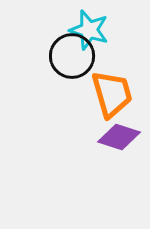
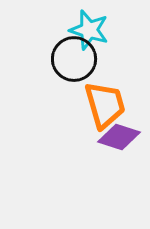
black circle: moved 2 px right, 3 px down
orange trapezoid: moved 7 px left, 11 px down
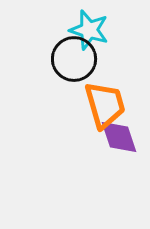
purple diamond: rotated 54 degrees clockwise
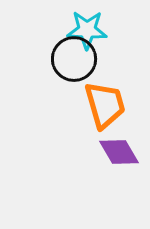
cyan star: moved 2 px left; rotated 15 degrees counterclockwise
purple diamond: moved 15 px down; rotated 12 degrees counterclockwise
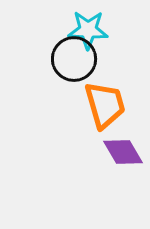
cyan star: moved 1 px right
purple diamond: moved 4 px right
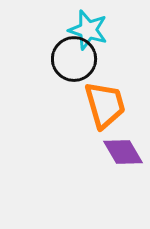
cyan star: rotated 15 degrees clockwise
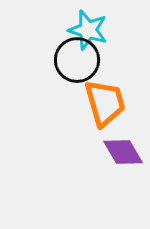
black circle: moved 3 px right, 1 px down
orange trapezoid: moved 2 px up
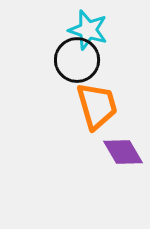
orange trapezoid: moved 8 px left, 3 px down
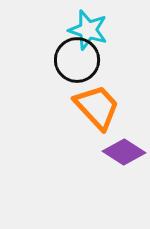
orange trapezoid: moved 1 px down; rotated 27 degrees counterclockwise
purple diamond: moved 1 px right; rotated 27 degrees counterclockwise
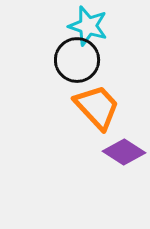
cyan star: moved 4 px up
